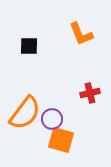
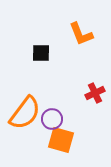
black square: moved 12 px right, 7 px down
red cross: moved 5 px right; rotated 12 degrees counterclockwise
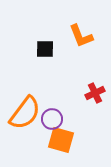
orange L-shape: moved 2 px down
black square: moved 4 px right, 4 px up
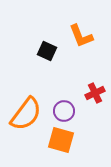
black square: moved 2 px right, 2 px down; rotated 24 degrees clockwise
orange semicircle: moved 1 px right, 1 px down
purple circle: moved 12 px right, 8 px up
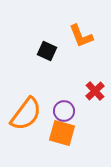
red cross: moved 2 px up; rotated 18 degrees counterclockwise
orange square: moved 1 px right, 7 px up
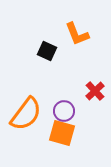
orange L-shape: moved 4 px left, 2 px up
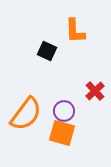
orange L-shape: moved 2 px left, 3 px up; rotated 20 degrees clockwise
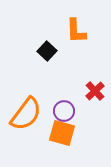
orange L-shape: moved 1 px right
black square: rotated 18 degrees clockwise
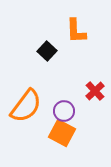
orange semicircle: moved 8 px up
orange square: rotated 12 degrees clockwise
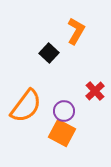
orange L-shape: rotated 148 degrees counterclockwise
black square: moved 2 px right, 2 px down
